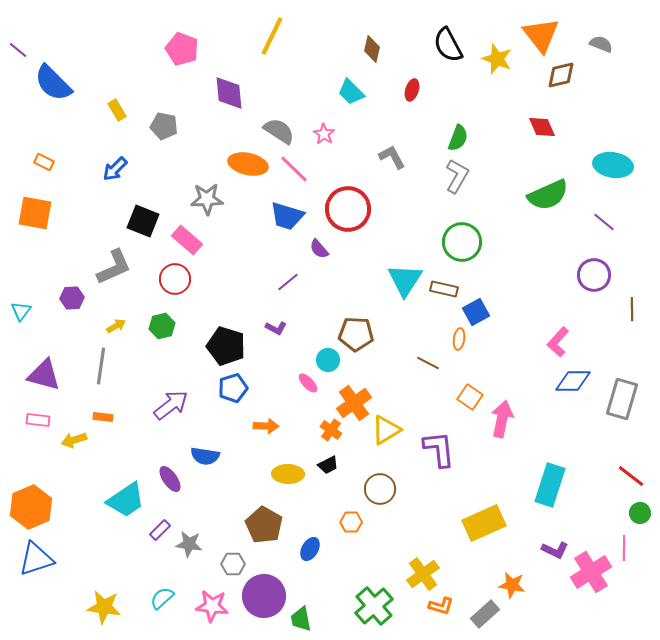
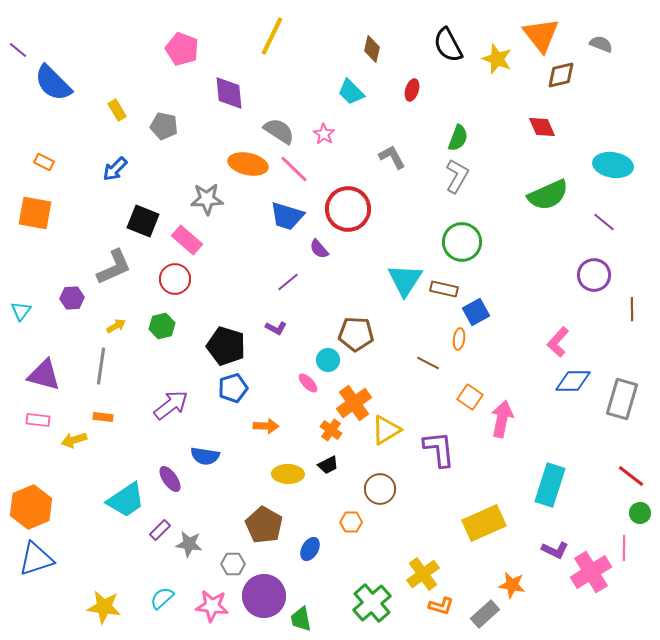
green cross at (374, 606): moved 2 px left, 3 px up
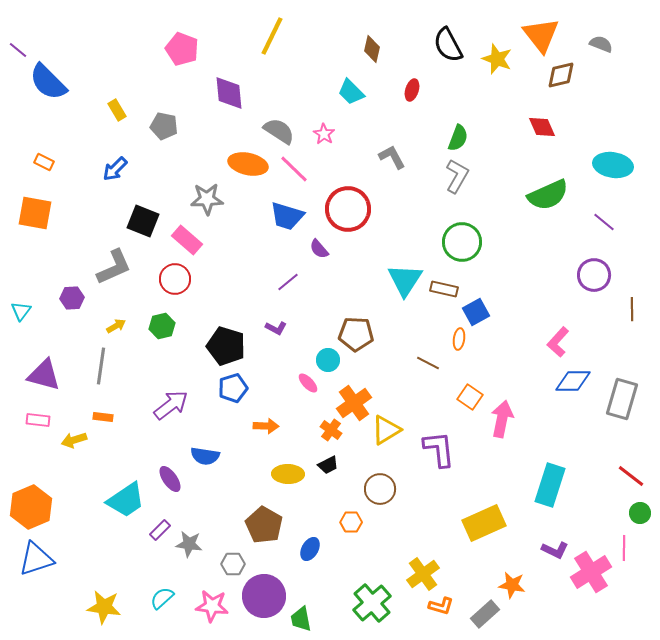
blue semicircle at (53, 83): moved 5 px left, 1 px up
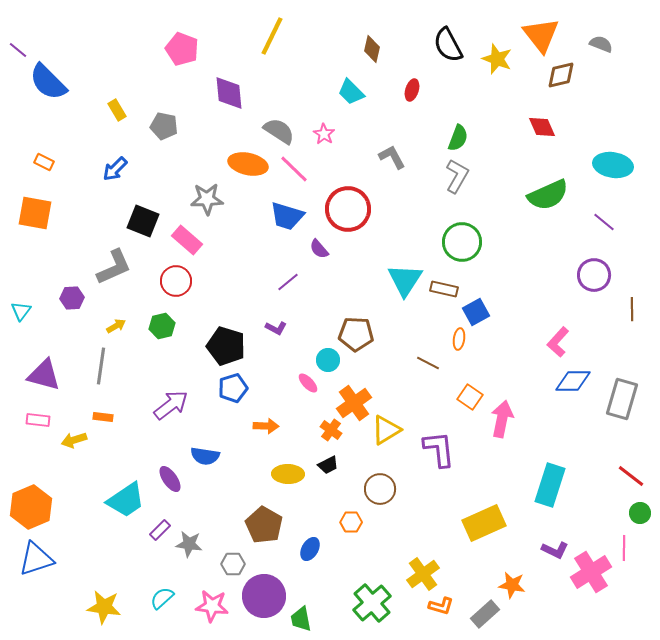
red circle at (175, 279): moved 1 px right, 2 px down
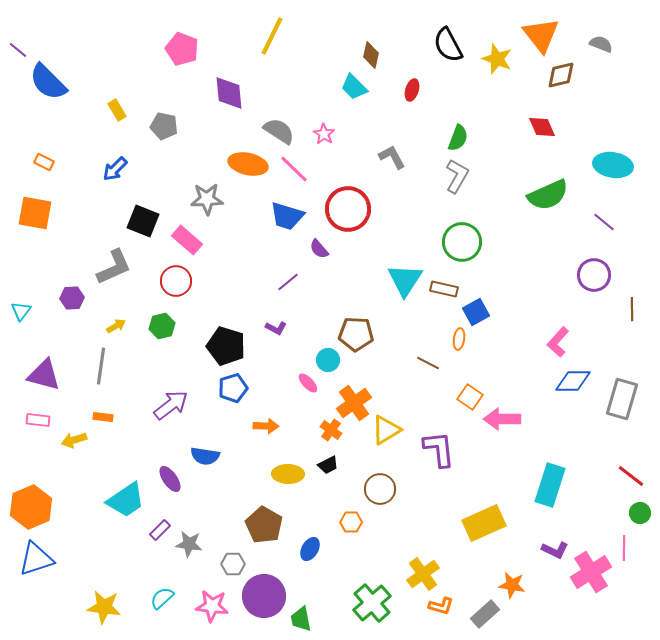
brown diamond at (372, 49): moved 1 px left, 6 px down
cyan trapezoid at (351, 92): moved 3 px right, 5 px up
pink arrow at (502, 419): rotated 102 degrees counterclockwise
